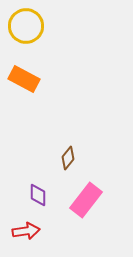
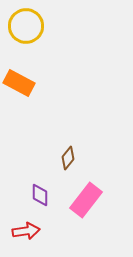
orange rectangle: moved 5 px left, 4 px down
purple diamond: moved 2 px right
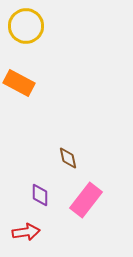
brown diamond: rotated 50 degrees counterclockwise
red arrow: moved 1 px down
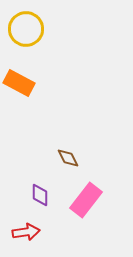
yellow circle: moved 3 px down
brown diamond: rotated 15 degrees counterclockwise
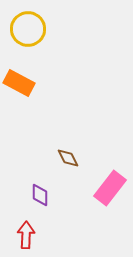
yellow circle: moved 2 px right
pink rectangle: moved 24 px right, 12 px up
red arrow: moved 3 px down; rotated 80 degrees counterclockwise
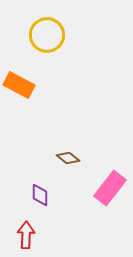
yellow circle: moved 19 px right, 6 px down
orange rectangle: moved 2 px down
brown diamond: rotated 25 degrees counterclockwise
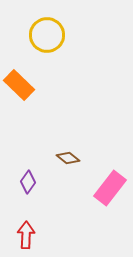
orange rectangle: rotated 16 degrees clockwise
purple diamond: moved 12 px left, 13 px up; rotated 35 degrees clockwise
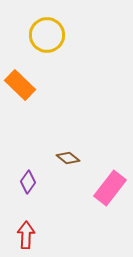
orange rectangle: moved 1 px right
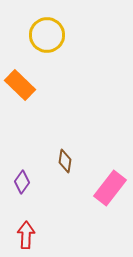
brown diamond: moved 3 px left, 3 px down; rotated 60 degrees clockwise
purple diamond: moved 6 px left
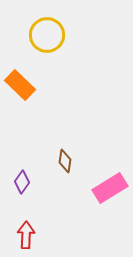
pink rectangle: rotated 20 degrees clockwise
